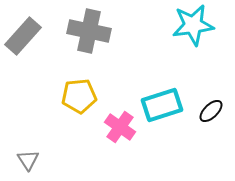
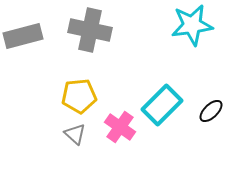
cyan star: moved 1 px left
gray cross: moved 1 px right, 1 px up
gray rectangle: rotated 33 degrees clockwise
cyan rectangle: rotated 27 degrees counterclockwise
gray triangle: moved 47 px right, 26 px up; rotated 15 degrees counterclockwise
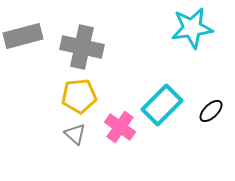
cyan star: moved 3 px down
gray cross: moved 8 px left, 17 px down
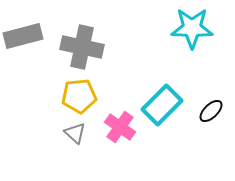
cyan star: rotated 9 degrees clockwise
gray triangle: moved 1 px up
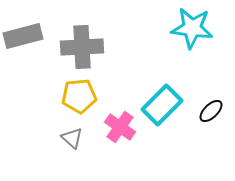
cyan star: rotated 6 degrees clockwise
gray cross: rotated 15 degrees counterclockwise
gray triangle: moved 3 px left, 5 px down
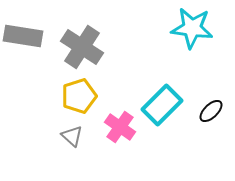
gray rectangle: rotated 24 degrees clockwise
gray cross: rotated 36 degrees clockwise
yellow pentagon: rotated 12 degrees counterclockwise
gray triangle: moved 2 px up
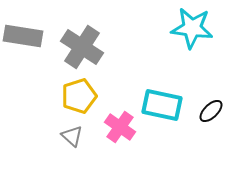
cyan rectangle: rotated 57 degrees clockwise
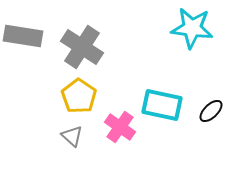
yellow pentagon: rotated 20 degrees counterclockwise
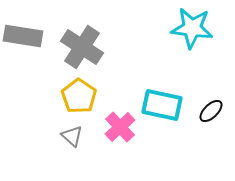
pink cross: rotated 12 degrees clockwise
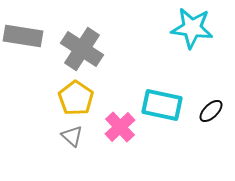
gray cross: moved 2 px down
yellow pentagon: moved 3 px left, 2 px down
